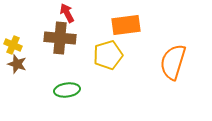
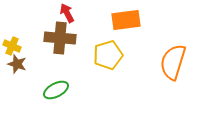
orange rectangle: moved 5 px up
yellow cross: moved 1 px left, 1 px down
green ellipse: moved 11 px left; rotated 20 degrees counterclockwise
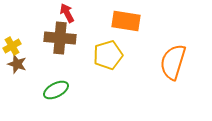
orange rectangle: moved 1 px down; rotated 16 degrees clockwise
yellow cross: rotated 36 degrees clockwise
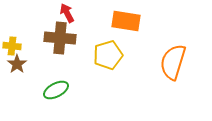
yellow cross: rotated 36 degrees clockwise
brown star: rotated 18 degrees clockwise
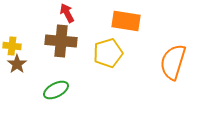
brown cross: moved 1 px right, 3 px down
yellow pentagon: moved 2 px up
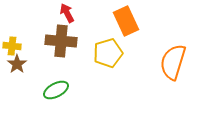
orange rectangle: rotated 56 degrees clockwise
